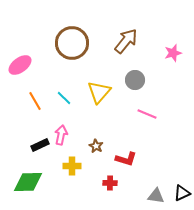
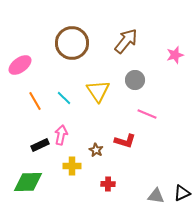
pink star: moved 2 px right, 2 px down
yellow triangle: moved 1 px left, 1 px up; rotated 15 degrees counterclockwise
brown star: moved 4 px down
red L-shape: moved 1 px left, 18 px up
red cross: moved 2 px left, 1 px down
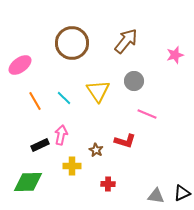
gray circle: moved 1 px left, 1 px down
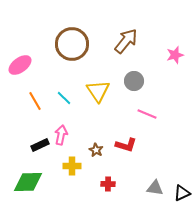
brown circle: moved 1 px down
red L-shape: moved 1 px right, 4 px down
gray triangle: moved 1 px left, 8 px up
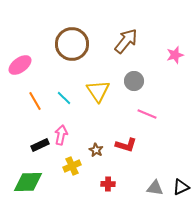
yellow cross: rotated 24 degrees counterclockwise
black triangle: moved 1 px left, 6 px up
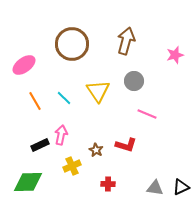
brown arrow: rotated 24 degrees counterclockwise
pink ellipse: moved 4 px right
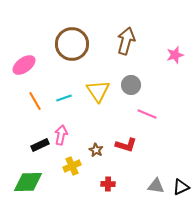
gray circle: moved 3 px left, 4 px down
cyan line: rotated 63 degrees counterclockwise
gray triangle: moved 1 px right, 2 px up
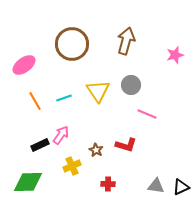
pink arrow: rotated 24 degrees clockwise
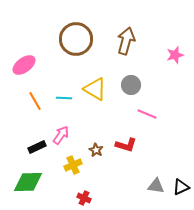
brown circle: moved 4 px right, 5 px up
yellow triangle: moved 3 px left, 2 px up; rotated 25 degrees counterclockwise
cyan line: rotated 21 degrees clockwise
black rectangle: moved 3 px left, 2 px down
yellow cross: moved 1 px right, 1 px up
red cross: moved 24 px left, 14 px down; rotated 24 degrees clockwise
